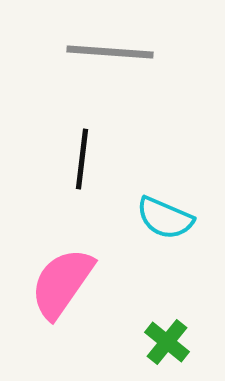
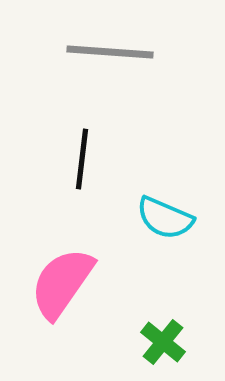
green cross: moved 4 px left
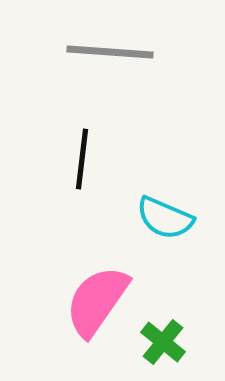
pink semicircle: moved 35 px right, 18 px down
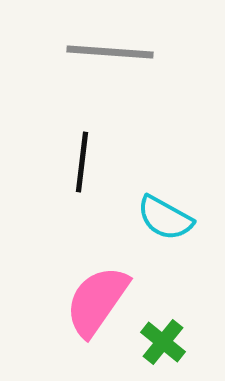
black line: moved 3 px down
cyan semicircle: rotated 6 degrees clockwise
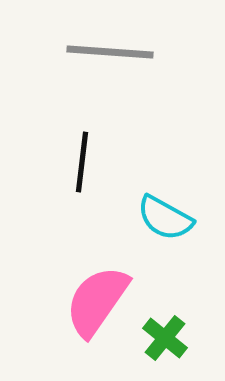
green cross: moved 2 px right, 4 px up
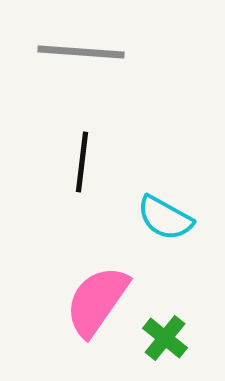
gray line: moved 29 px left
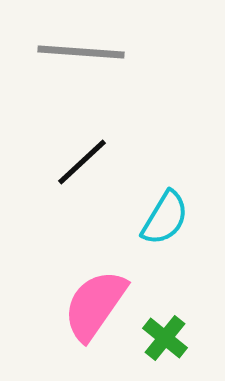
black line: rotated 40 degrees clockwise
cyan semicircle: rotated 88 degrees counterclockwise
pink semicircle: moved 2 px left, 4 px down
